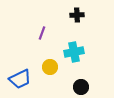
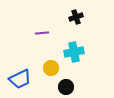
black cross: moved 1 px left, 2 px down; rotated 16 degrees counterclockwise
purple line: rotated 64 degrees clockwise
yellow circle: moved 1 px right, 1 px down
black circle: moved 15 px left
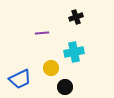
black circle: moved 1 px left
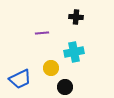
black cross: rotated 24 degrees clockwise
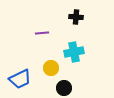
black circle: moved 1 px left, 1 px down
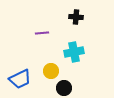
yellow circle: moved 3 px down
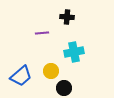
black cross: moved 9 px left
blue trapezoid: moved 1 px right, 3 px up; rotated 15 degrees counterclockwise
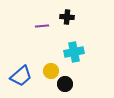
purple line: moved 7 px up
black circle: moved 1 px right, 4 px up
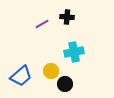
purple line: moved 2 px up; rotated 24 degrees counterclockwise
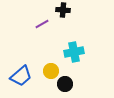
black cross: moved 4 px left, 7 px up
